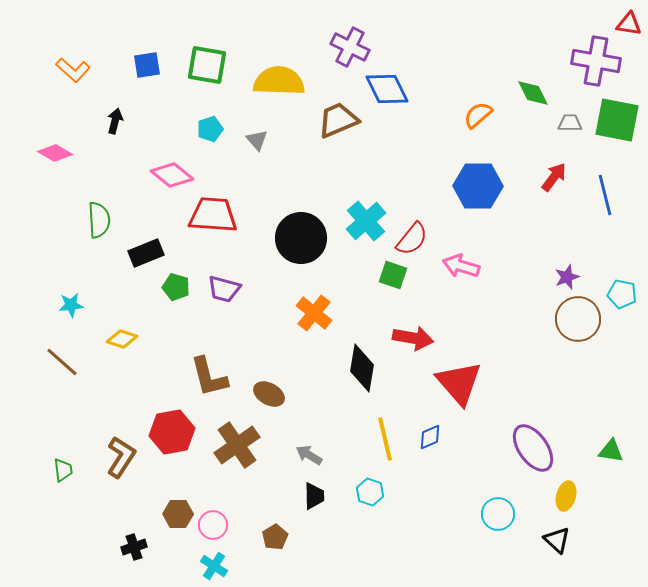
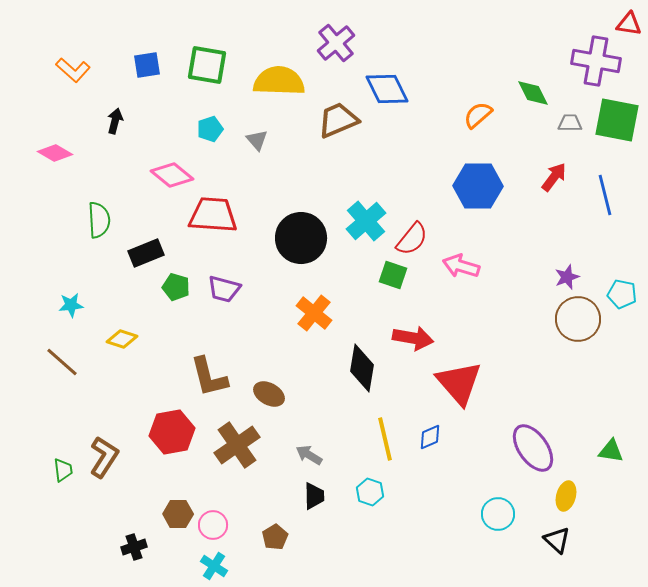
purple cross at (350, 47): moved 14 px left, 4 px up; rotated 24 degrees clockwise
brown L-shape at (121, 457): moved 17 px left
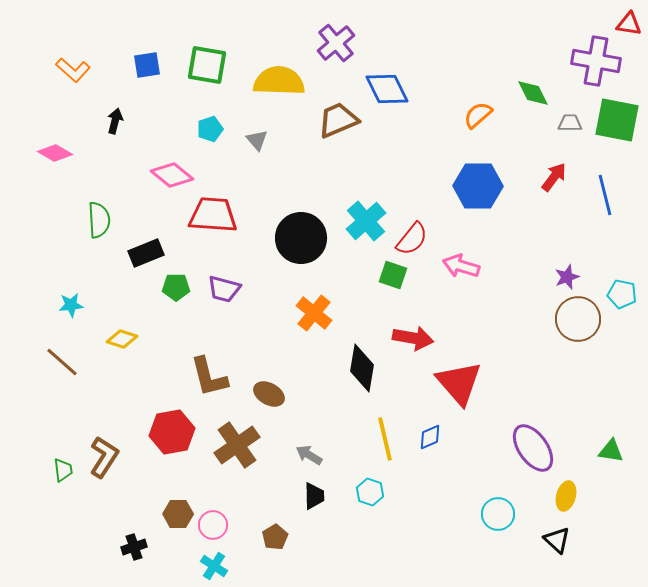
green pentagon at (176, 287): rotated 16 degrees counterclockwise
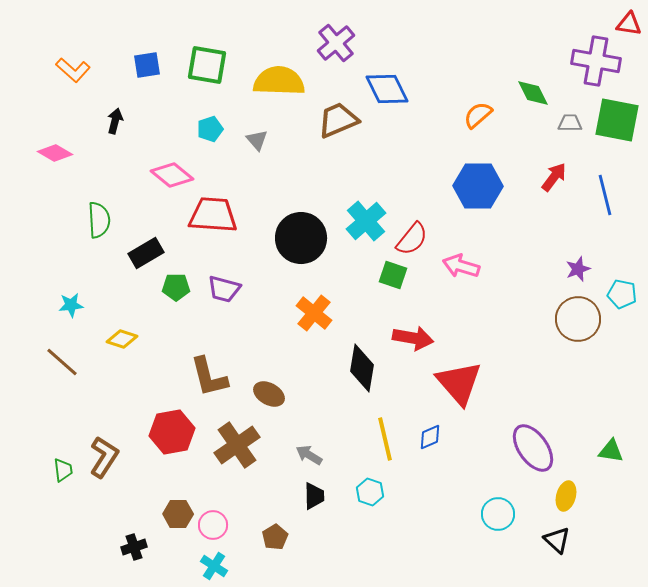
black rectangle at (146, 253): rotated 8 degrees counterclockwise
purple star at (567, 277): moved 11 px right, 8 px up
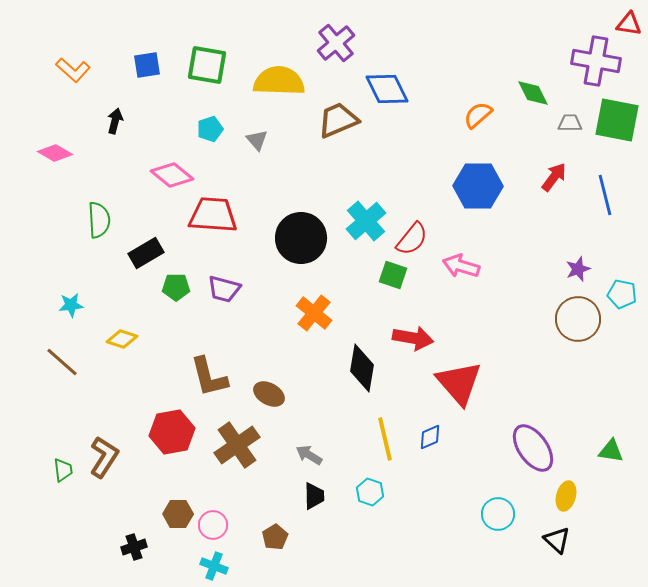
cyan cross at (214, 566): rotated 12 degrees counterclockwise
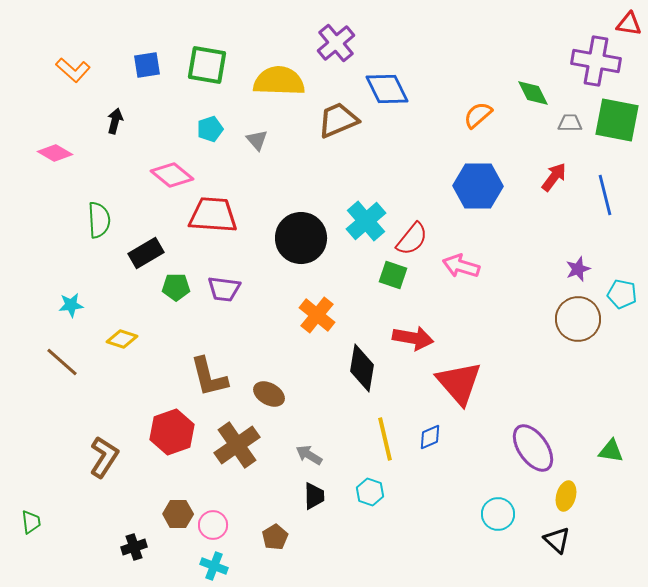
purple trapezoid at (224, 289): rotated 8 degrees counterclockwise
orange cross at (314, 313): moved 3 px right, 2 px down
red hexagon at (172, 432): rotated 9 degrees counterclockwise
green trapezoid at (63, 470): moved 32 px left, 52 px down
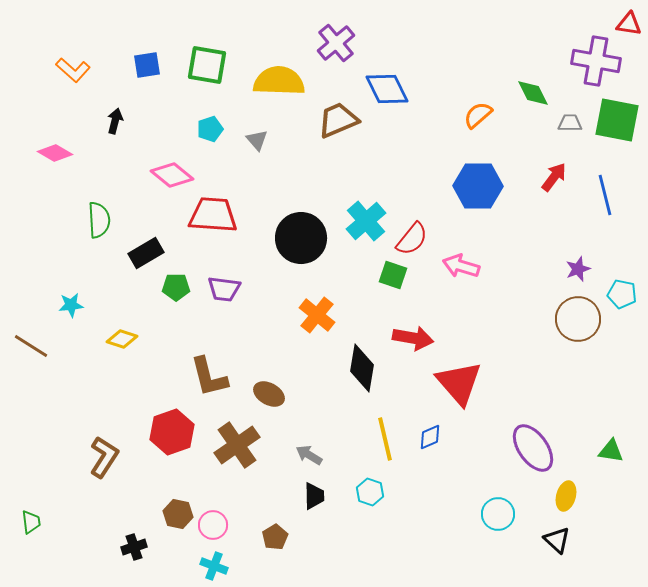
brown line at (62, 362): moved 31 px left, 16 px up; rotated 9 degrees counterclockwise
brown hexagon at (178, 514): rotated 12 degrees clockwise
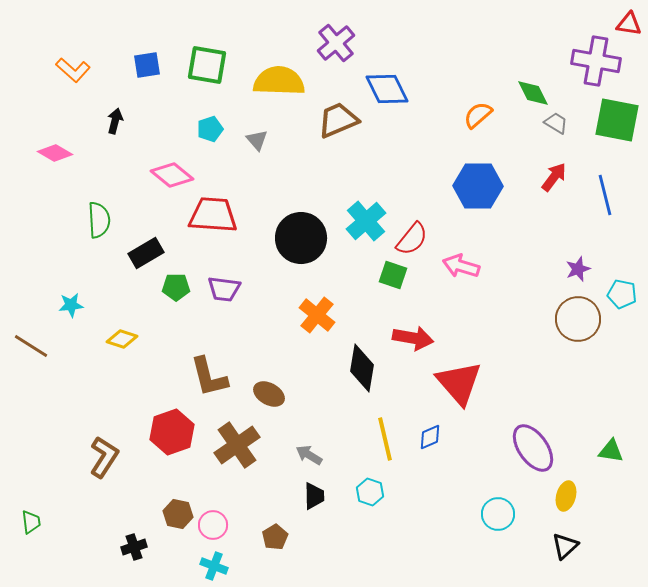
gray trapezoid at (570, 123): moved 14 px left; rotated 30 degrees clockwise
black triangle at (557, 540): moved 8 px right, 6 px down; rotated 36 degrees clockwise
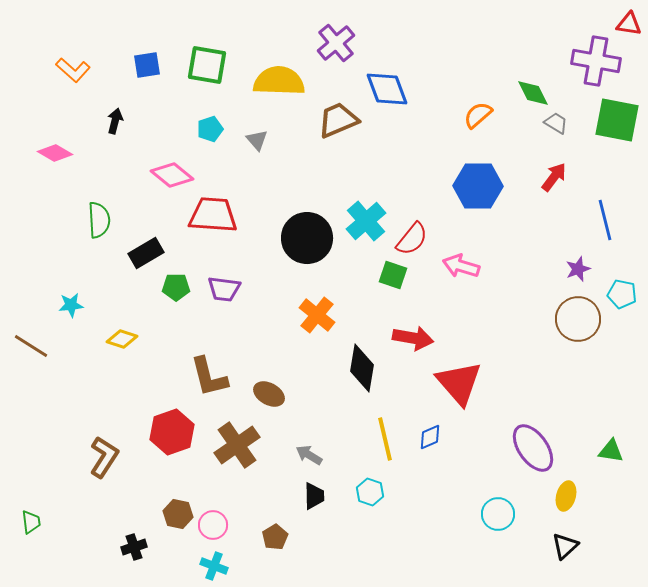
blue diamond at (387, 89): rotated 6 degrees clockwise
blue line at (605, 195): moved 25 px down
black circle at (301, 238): moved 6 px right
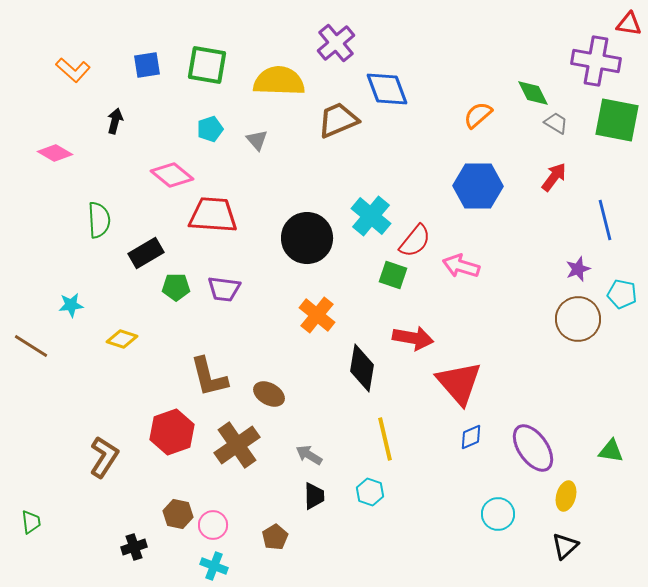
cyan cross at (366, 221): moved 5 px right, 5 px up; rotated 9 degrees counterclockwise
red semicircle at (412, 239): moved 3 px right, 2 px down
blue diamond at (430, 437): moved 41 px right
